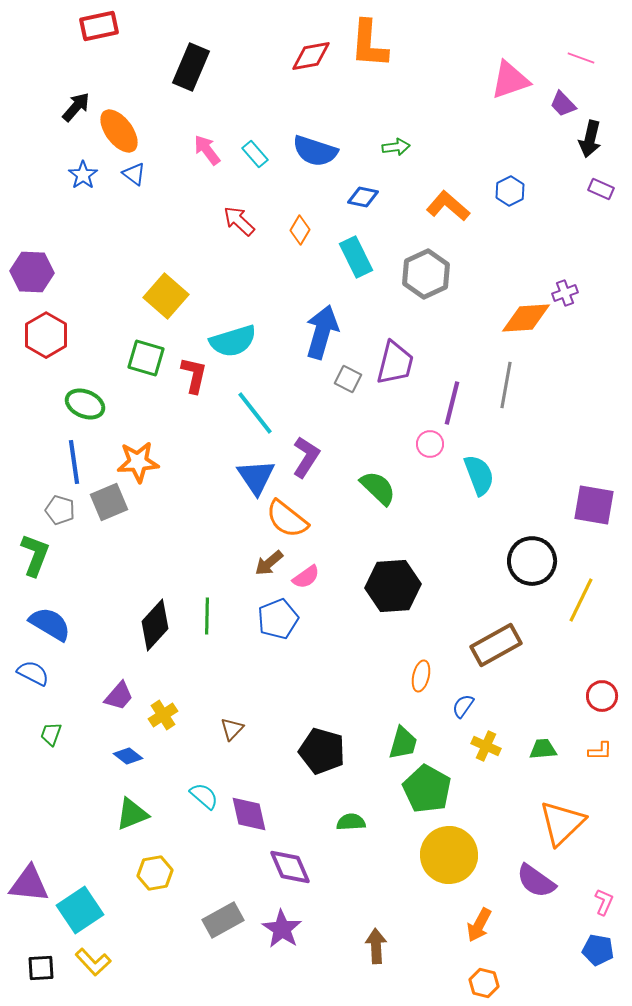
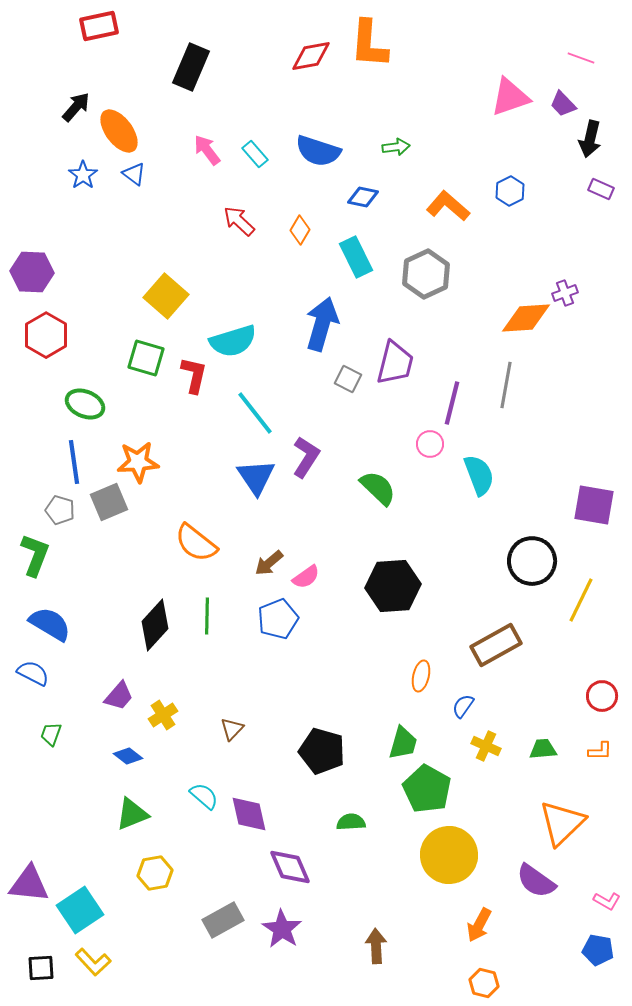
pink triangle at (510, 80): moved 17 px down
blue semicircle at (315, 151): moved 3 px right
blue arrow at (322, 332): moved 8 px up
orange semicircle at (287, 519): moved 91 px left, 24 px down
pink L-shape at (604, 902): moved 3 px right, 1 px up; rotated 96 degrees clockwise
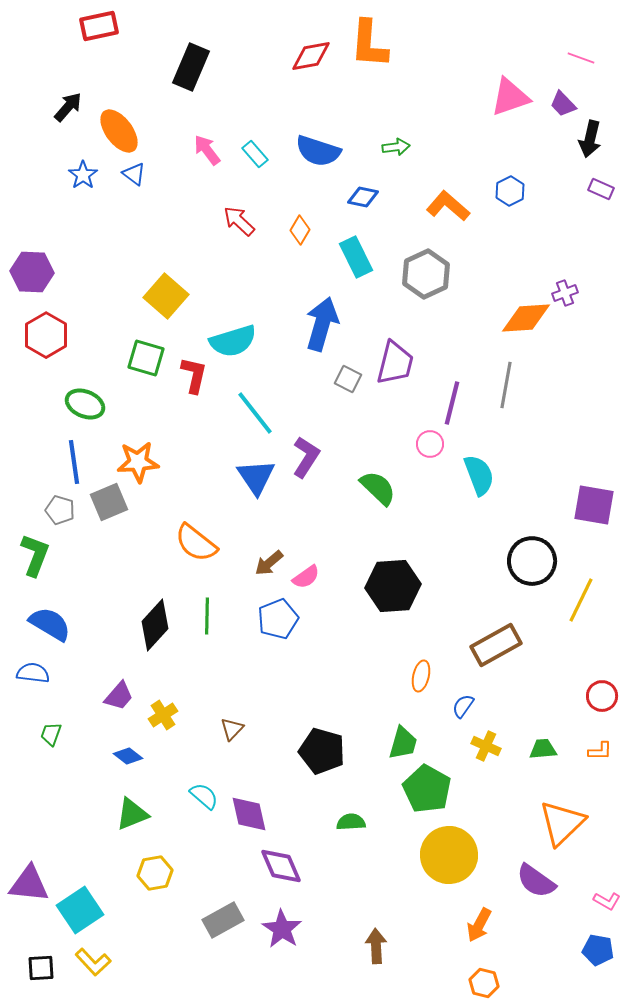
black arrow at (76, 107): moved 8 px left
blue semicircle at (33, 673): rotated 20 degrees counterclockwise
purple diamond at (290, 867): moved 9 px left, 1 px up
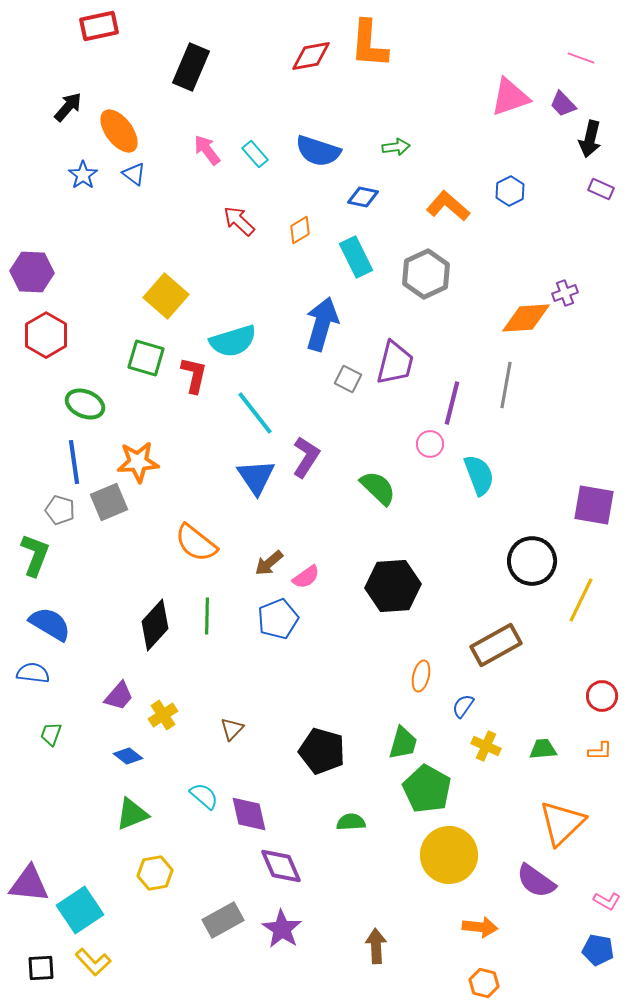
orange diamond at (300, 230): rotated 28 degrees clockwise
orange arrow at (479, 925): moved 1 px right, 2 px down; rotated 112 degrees counterclockwise
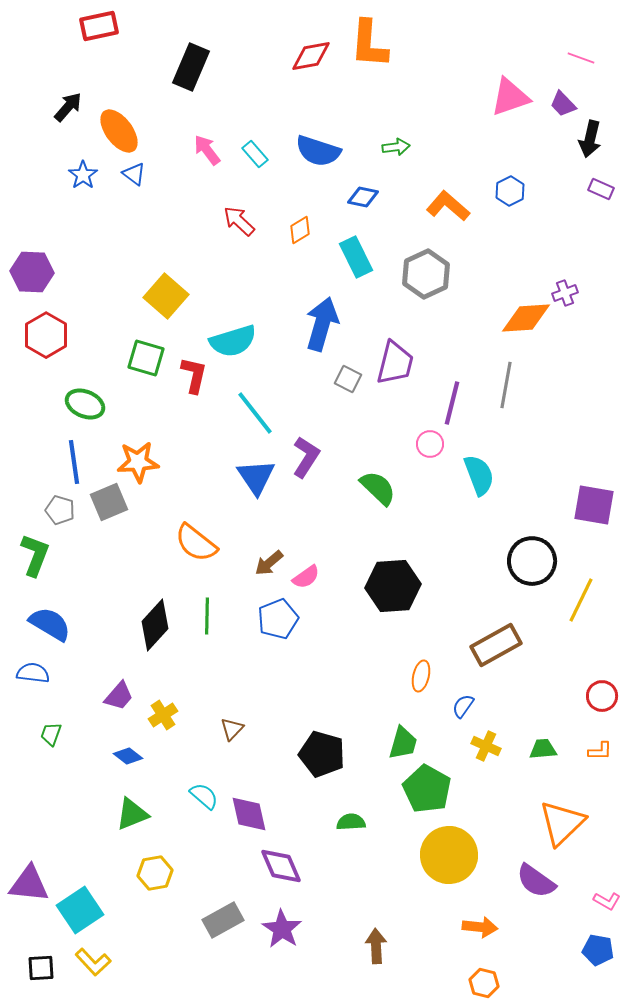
black pentagon at (322, 751): moved 3 px down
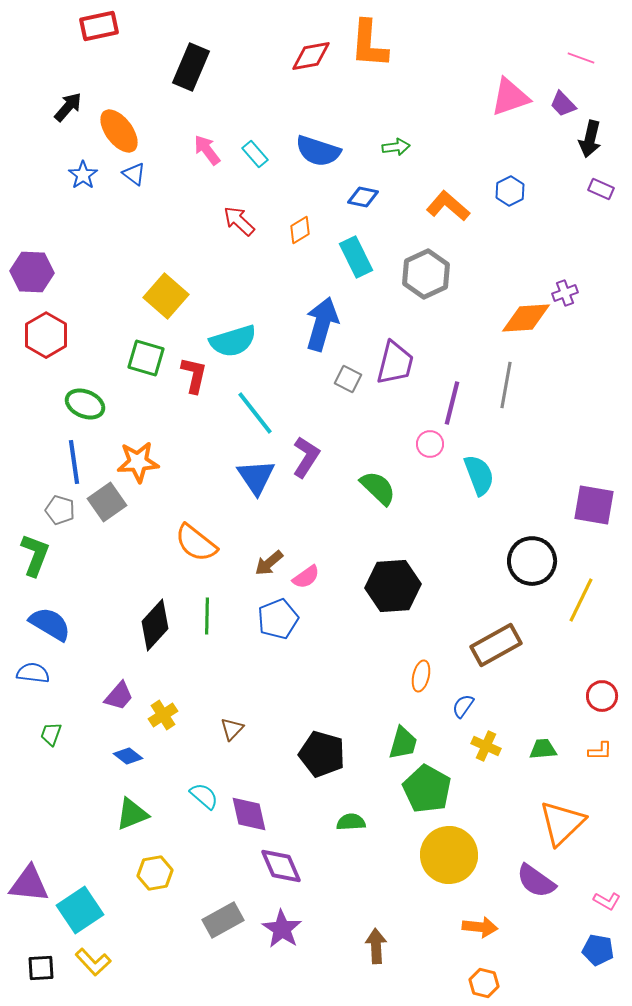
gray square at (109, 502): moved 2 px left; rotated 12 degrees counterclockwise
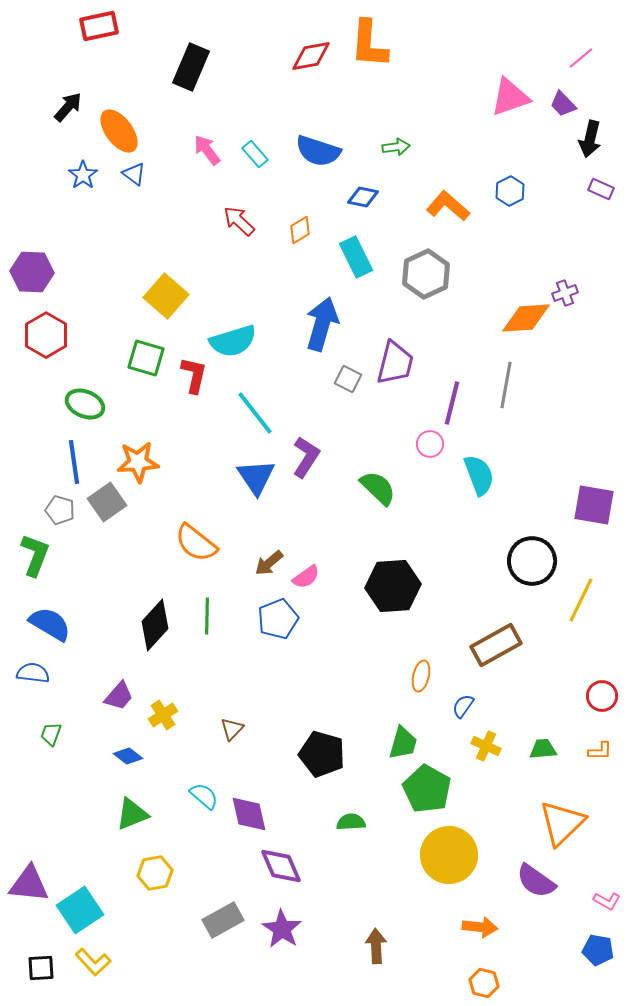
pink line at (581, 58): rotated 60 degrees counterclockwise
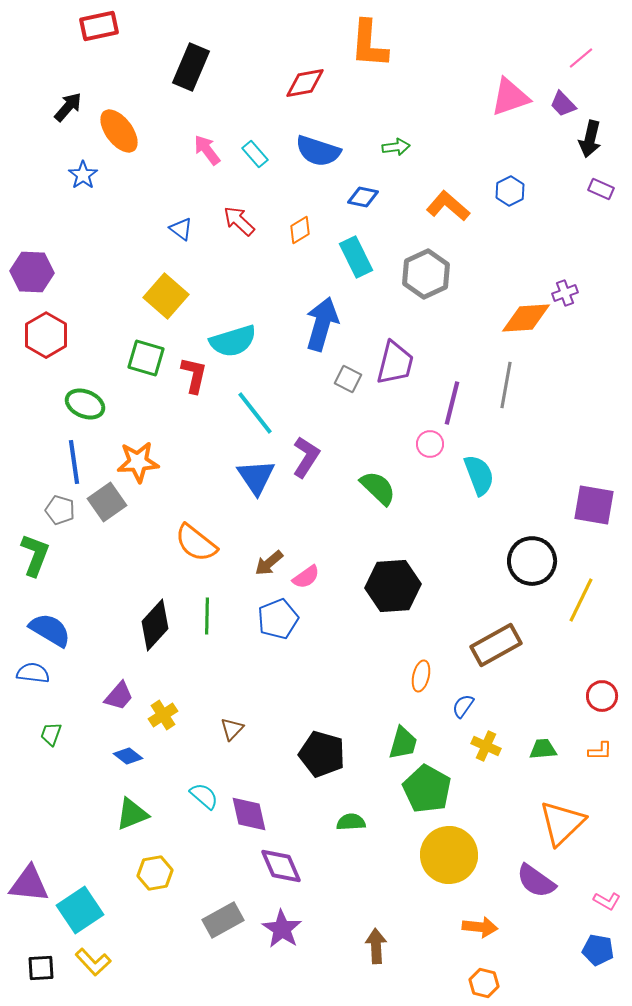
red diamond at (311, 56): moved 6 px left, 27 px down
blue triangle at (134, 174): moved 47 px right, 55 px down
blue semicircle at (50, 624): moved 6 px down
